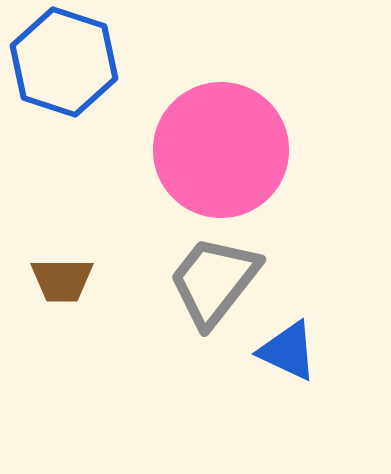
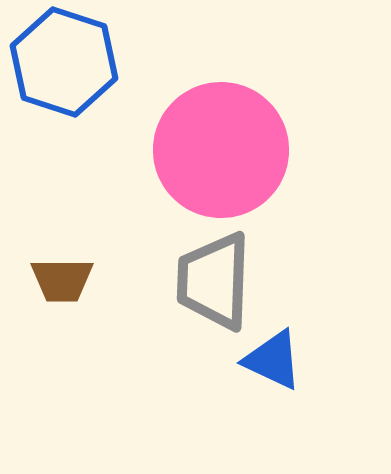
gray trapezoid: rotated 36 degrees counterclockwise
blue triangle: moved 15 px left, 9 px down
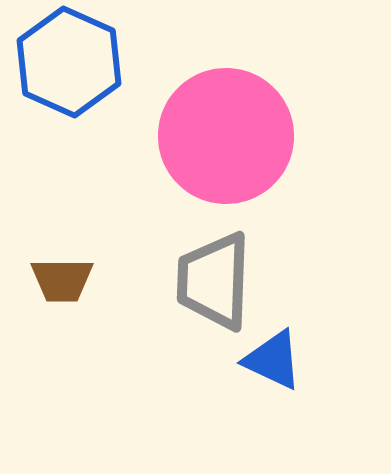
blue hexagon: moved 5 px right; rotated 6 degrees clockwise
pink circle: moved 5 px right, 14 px up
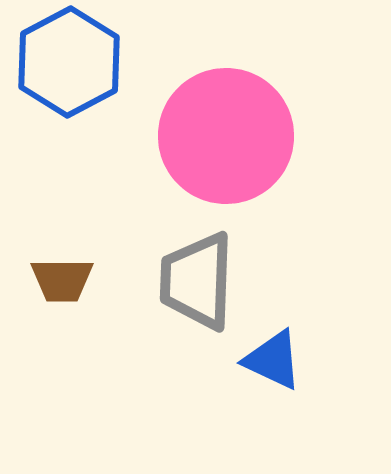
blue hexagon: rotated 8 degrees clockwise
gray trapezoid: moved 17 px left
